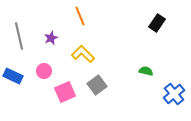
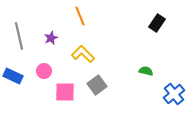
pink square: rotated 25 degrees clockwise
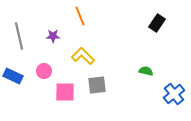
purple star: moved 2 px right, 2 px up; rotated 24 degrees clockwise
yellow L-shape: moved 2 px down
gray square: rotated 30 degrees clockwise
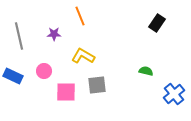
purple star: moved 1 px right, 2 px up
yellow L-shape: rotated 15 degrees counterclockwise
pink square: moved 1 px right
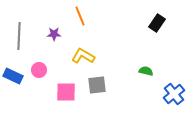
gray line: rotated 16 degrees clockwise
pink circle: moved 5 px left, 1 px up
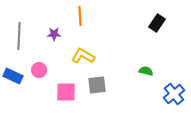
orange line: rotated 18 degrees clockwise
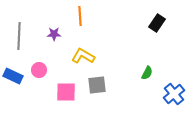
green semicircle: moved 1 px right, 2 px down; rotated 104 degrees clockwise
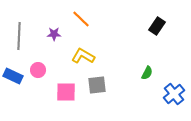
orange line: moved 1 px right, 3 px down; rotated 42 degrees counterclockwise
black rectangle: moved 3 px down
pink circle: moved 1 px left
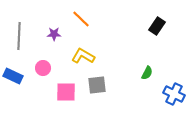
pink circle: moved 5 px right, 2 px up
blue cross: rotated 25 degrees counterclockwise
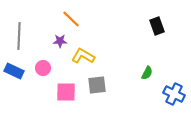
orange line: moved 10 px left
black rectangle: rotated 54 degrees counterclockwise
purple star: moved 6 px right, 7 px down
blue rectangle: moved 1 px right, 5 px up
